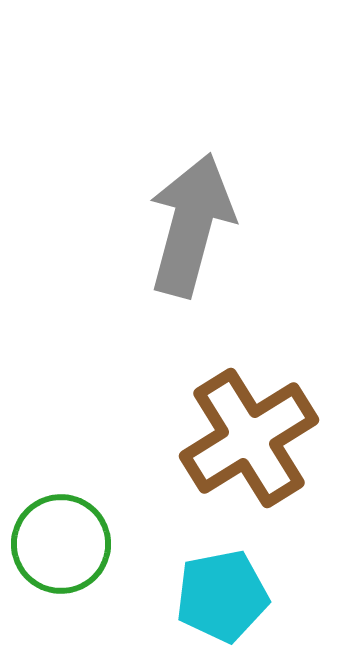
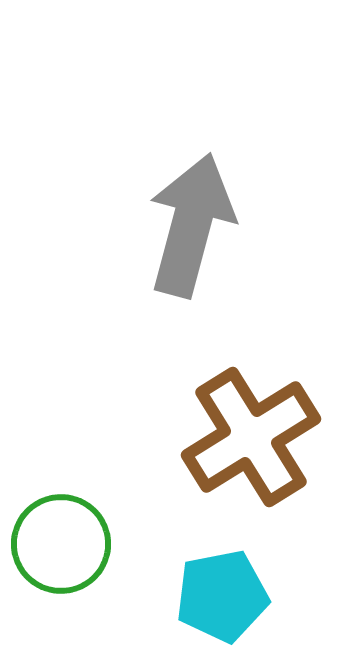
brown cross: moved 2 px right, 1 px up
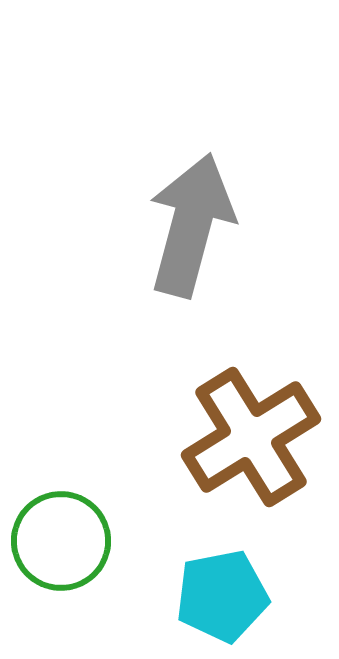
green circle: moved 3 px up
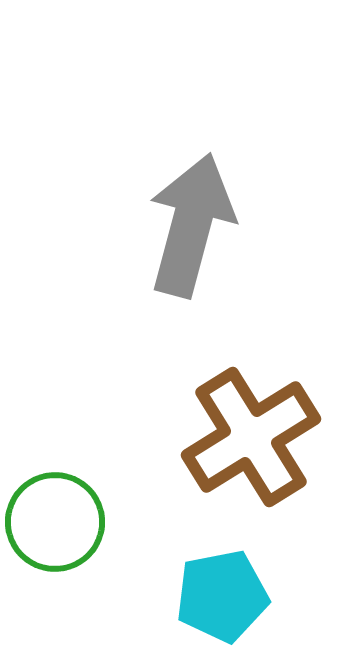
green circle: moved 6 px left, 19 px up
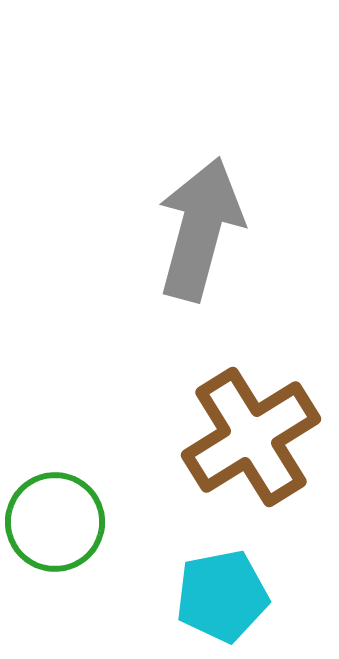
gray arrow: moved 9 px right, 4 px down
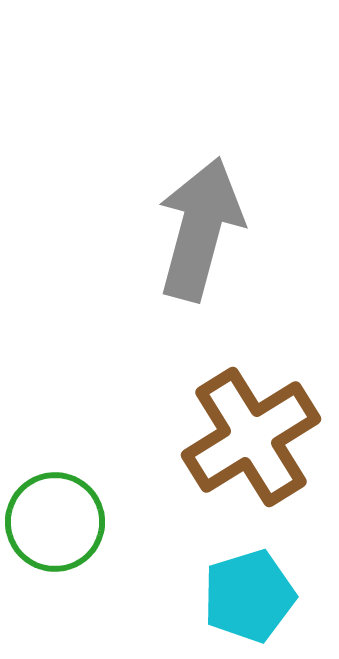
cyan pentagon: moved 27 px right; rotated 6 degrees counterclockwise
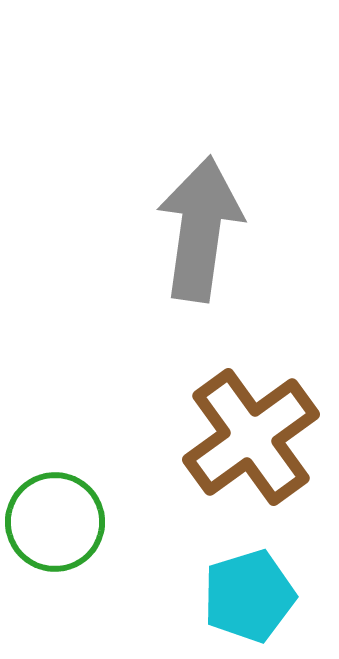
gray arrow: rotated 7 degrees counterclockwise
brown cross: rotated 4 degrees counterclockwise
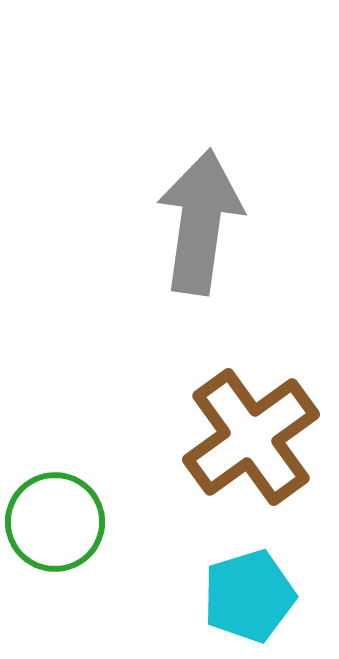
gray arrow: moved 7 px up
